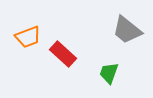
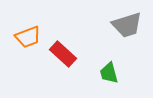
gray trapezoid: moved 5 px up; rotated 56 degrees counterclockwise
green trapezoid: rotated 35 degrees counterclockwise
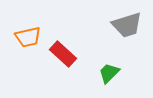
orange trapezoid: rotated 8 degrees clockwise
green trapezoid: rotated 60 degrees clockwise
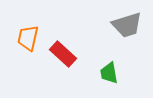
orange trapezoid: moved 1 px down; rotated 116 degrees clockwise
green trapezoid: rotated 55 degrees counterclockwise
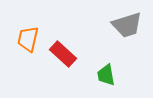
orange trapezoid: moved 1 px down
green trapezoid: moved 3 px left, 2 px down
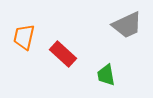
gray trapezoid: rotated 8 degrees counterclockwise
orange trapezoid: moved 4 px left, 2 px up
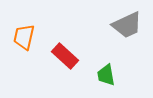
red rectangle: moved 2 px right, 2 px down
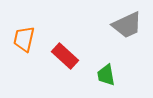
orange trapezoid: moved 2 px down
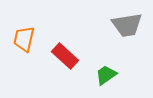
gray trapezoid: rotated 16 degrees clockwise
green trapezoid: rotated 65 degrees clockwise
